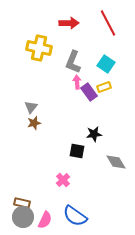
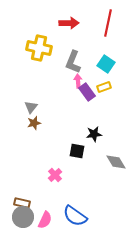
red line: rotated 40 degrees clockwise
pink arrow: moved 1 px right, 1 px up
purple rectangle: moved 2 px left
pink cross: moved 8 px left, 5 px up
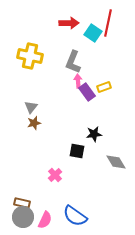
yellow cross: moved 9 px left, 8 px down
cyan square: moved 13 px left, 31 px up
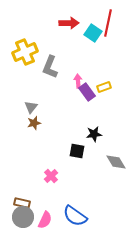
yellow cross: moved 5 px left, 4 px up; rotated 35 degrees counterclockwise
gray L-shape: moved 23 px left, 5 px down
pink cross: moved 4 px left, 1 px down
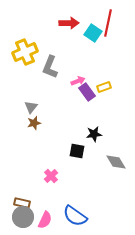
pink arrow: rotated 72 degrees clockwise
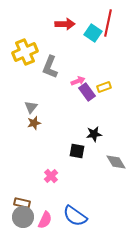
red arrow: moved 4 px left, 1 px down
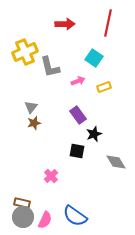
cyan square: moved 1 px right, 25 px down
gray L-shape: rotated 35 degrees counterclockwise
purple rectangle: moved 9 px left, 23 px down
black star: rotated 14 degrees counterclockwise
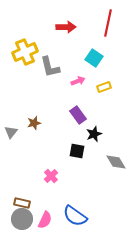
red arrow: moved 1 px right, 3 px down
gray triangle: moved 20 px left, 25 px down
gray circle: moved 1 px left, 2 px down
